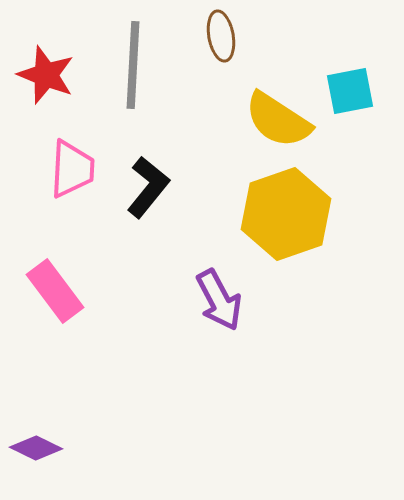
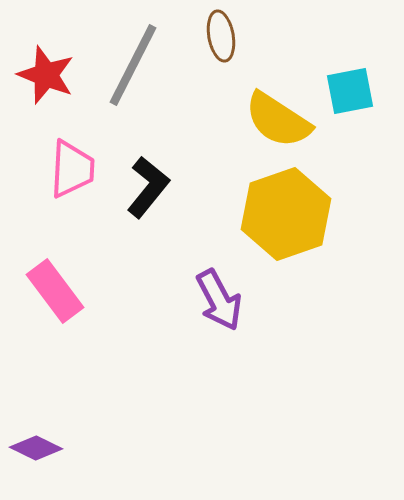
gray line: rotated 24 degrees clockwise
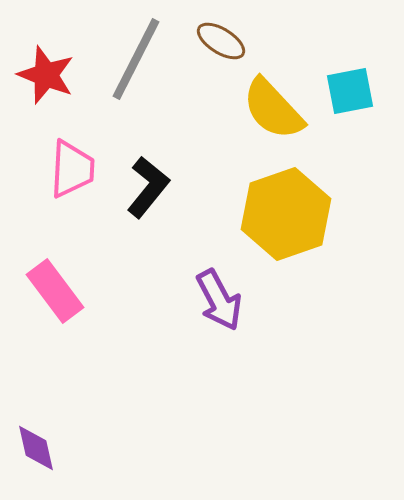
brown ellipse: moved 5 px down; rotated 48 degrees counterclockwise
gray line: moved 3 px right, 6 px up
yellow semicircle: moved 5 px left, 11 px up; rotated 14 degrees clockwise
purple diamond: rotated 51 degrees clockwise
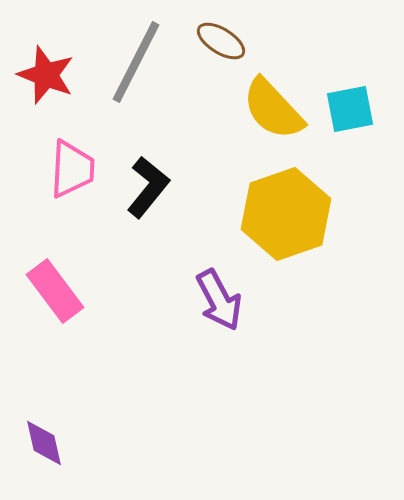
gray line: moved 3 px down
cyan square: moved 18 px down
purple diamond: moved 8 px right, 5 px up
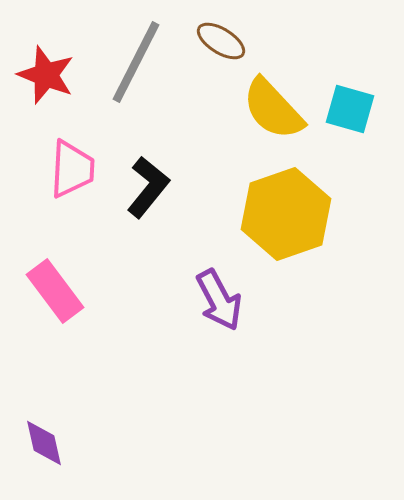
cyan square: rotated 27 degrees clockwise
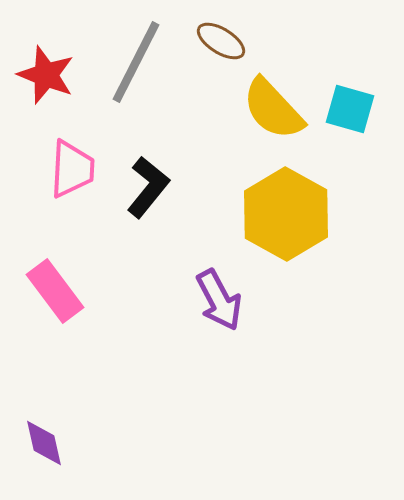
yellow hexagon: rotated 12 degrees counterclockwise
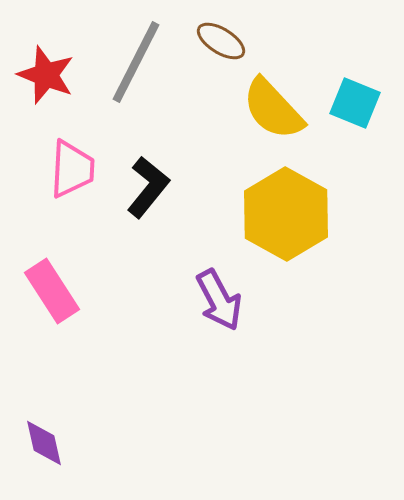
cyan square: moved 5 px right, 6 px up; rotated 6 degrees clockwise
pink rectangle: moved 3 px left; rotated 4 degrees clockwise
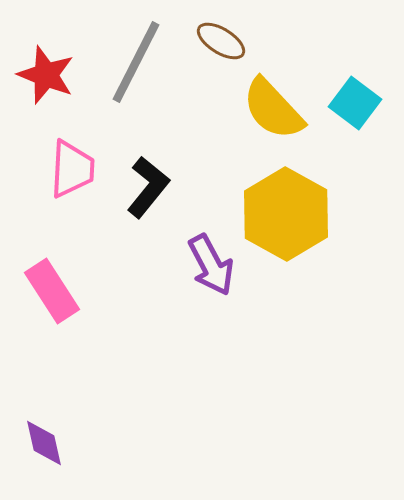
cyan square: rotated 15 degrees clockwise
purple arrow: moved 8 px left, 35 px up
